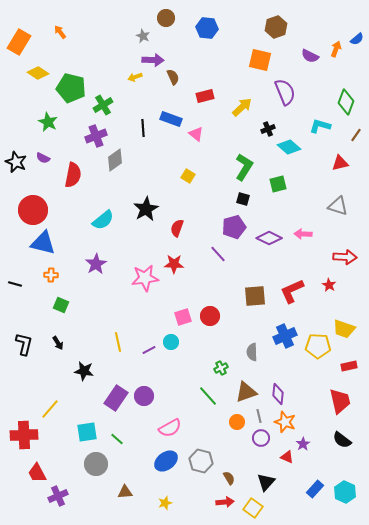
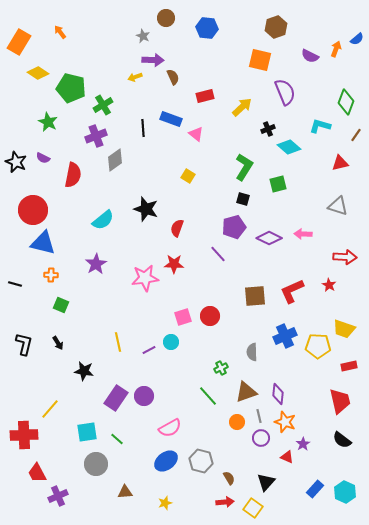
black star at (146, 209): rotated 25 degrees counterclockwise
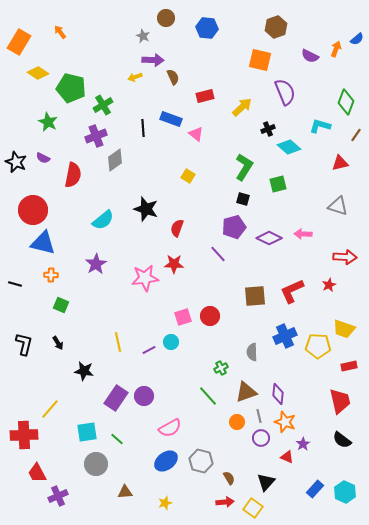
red star at (329, 285): rotated 16 degrees clockwise
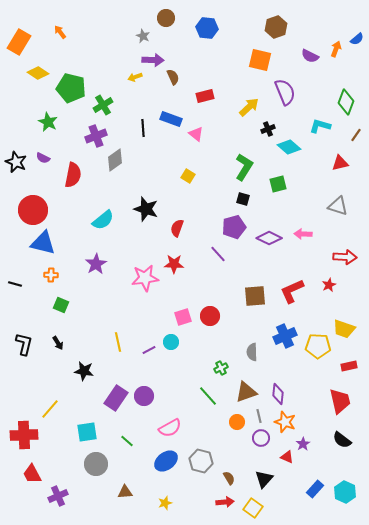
yellow arrow at (242, 107): moved 7 px right
green line at (117, 439): moved 10 px right, 2 px down
red trapezoid at (37, 473): moved 5 px left, 1 px down
black triangle at (266, 482): moved 2 px left, 3 px up
